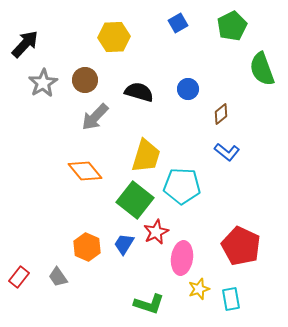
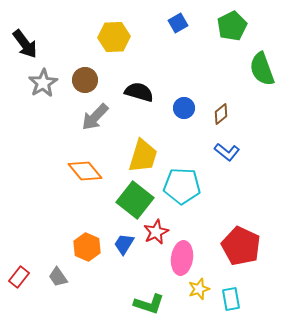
black arrow: rotated 100 degrees clockwise
blue circle: moved 4 px left, 19 px down
yellow trapezoid: moved 3 px left
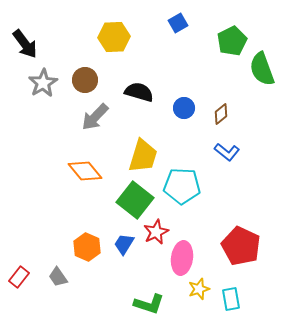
green pentagon: moved 15 px down
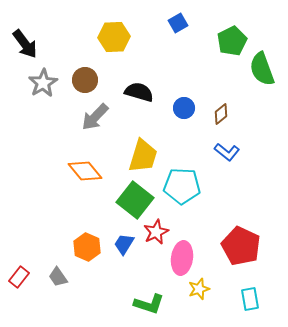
cyan rectangle: moved 19 px right
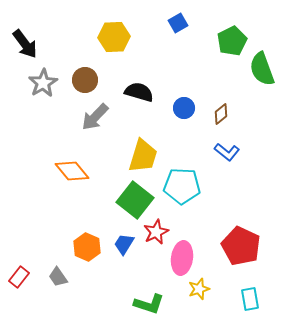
orange diamond: moved 13 px left
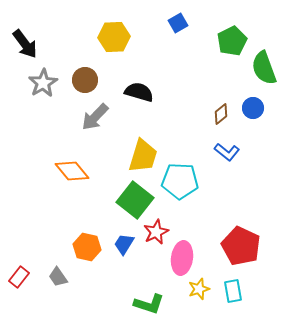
green semicircle: moved 2 px right, 1 px up
blue circle: moved 69 px right
cyan pentagon: moved 2 px left, 5 px up
orange hexagon: rotated 12 degrees counterclockwise
cyan rectangle: moved 17 px left, 8 px up
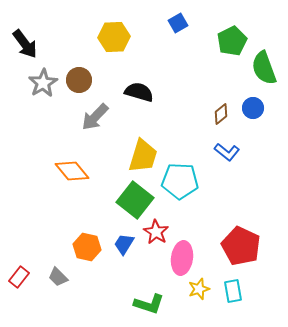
brown circle: moved 6 px left
red star: rotated 15 degrees counterclockwise
gray trapezoid: rotated 10 degrees counterclockwise
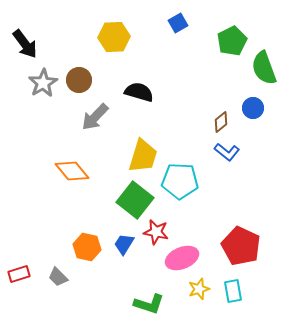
brown diamond: moved 8 px down
red star: rotated 20 degrees counterclockwise
pink ellipse: rotated 60 degrees clockwise
red rectangle: moved 3 px up; rotated 35 degrees clockwise
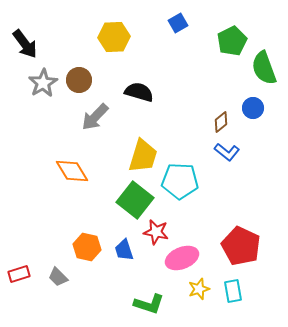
orange diamond: rotated 8 degrees clockwise
blue trapezoid: moved 6 px down; rotated 50 degrees counterclockwise
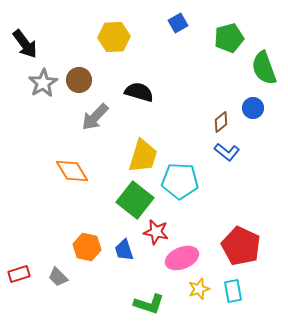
green pentagon: moved 3 px left, 3 px up; rotated 12 degrees clockwise
